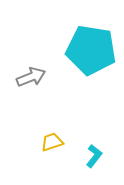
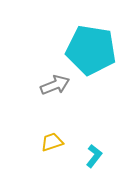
gray arrow: moved 24 px right, 8 px down
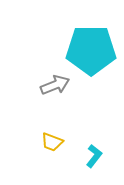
cyan pentagon: rotated 9 degrees counterclockwise
yellow trapezoid: rotated 140 degrees counterclockwise
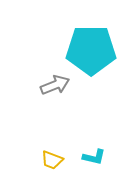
yellow trapezoid: moved 18 px down
cyan L-shape: moved 1 px down; rotated 65 degrees clockwise
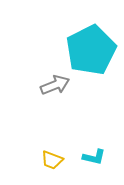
cyan pentagon: rotated 27 degrees counterclockwise
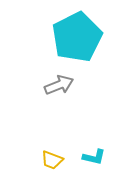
cyan pentagon: moved 14 px left, 13 px up
gray arrow: moved 4 px right
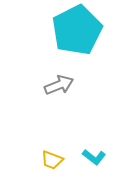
cyan pentagon: moved 7 px up
cyan L-shape: rotated 25 degrees clockwise
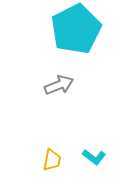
cyan pentagon: moved 1 px left, 1 px up
yellow trapezoid: rotated 100 degrees counterclockwise
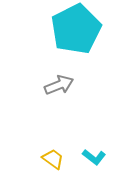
yellow trapezoid: moved 1 px right, 1 px up; rotated 65 degrees counterclockwise
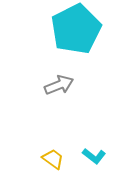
cyan L-shape: moved 1 px up
